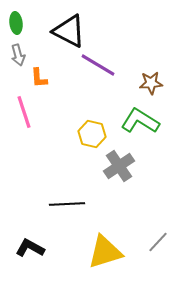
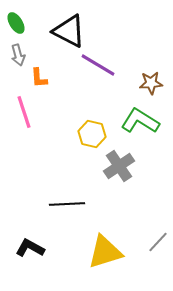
green ellipse: rotated 25 degrees counterclockwise
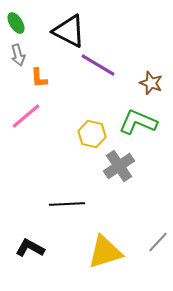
brown star: rotated 25 degrees clockwise
pink line: moved 2 px right, 4 px down; rotated 68 degrees clockwise
green L-shape: moved 2 px left, 1 px down; rotated 9 degrees counterclockwise
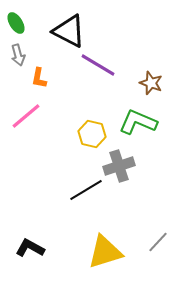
orange L-shape: rotated 15 degrees clockwise
gray cross: rotated 16 degrees clockwise
black line: moved 19 px right, 14 px up; rotated 28 degrees counterclockwise
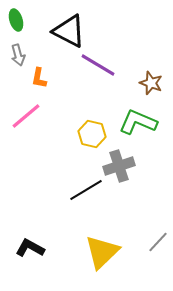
green ellipse: moved 3 px up; rotated 15 degrees clockwise
yellow triangle: moved 3 px left; rotated 27 degrees counterclockwise
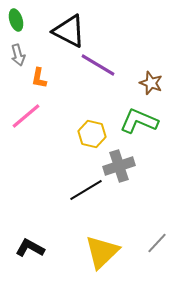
green L-shape: moved 1 px right, 1 px up
gray line: moved 1 px left, 1 px down
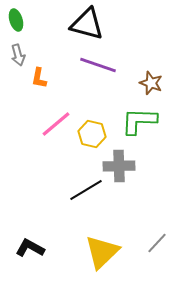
black triangle: moved 18 px right, 7 px up; rotated 12 degrees counterclockwise
purple line: rotated 12 degrees counterclockwise
pink line: moved 30 px right, 8 px down
green L-shape: rotated 21 degrees counterclockwise
gray cross: rotated 16 degrees clockwise
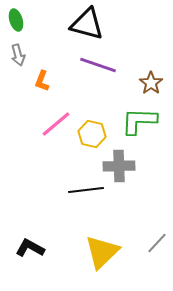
orange L-shape: moved 3 px right, 3 px down; rotated 10 degrees clockwise
brown star: rotated 15 degrees clockwise
black line: rotated 24 degrees clockwise
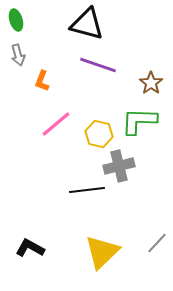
yellow hexagon: moved 7 px right
gray cross: rotated 12 degrees counterclockwise
black line: moved 1 px right
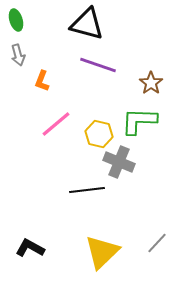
gray cross: moved 4 px up; rotated 36 degrees clockwise
